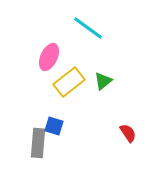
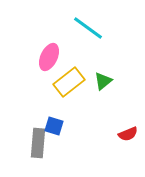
red semicircle: moved 1 px down; rotated 102 degrees clockwise
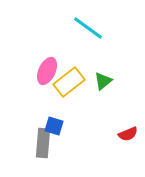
pink ellipse: moved 2 px left, 14 px down
gray rectangle: moved 5 px right
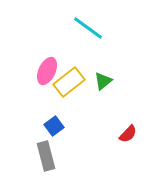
blue square: rotated 36 degrees clockwise
red semicircle: rotated 24 degrees counterclockwise
gray rectangle: moved 3 px right, 13 px down; rotated 20 degrees counterclockwise
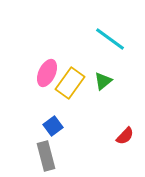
cyan line: moved 22 px right, 11 px down
pink ellipse: moved 2 px down
yellow rectangle: moved 1 px right, 1 px down; rotated 16 degrees counterclockwise
blue square: moved 1 px left
red semicircle: moved 3 px left, 2 px down
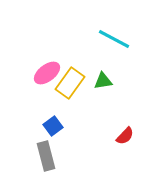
cyan line: moved 4 px right; rotated 8 degrees counterclockwise
pink ellipse: rotated 28 degrees clockwise
green triangle: rotated 30 degrees clockwise
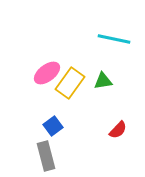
cyan line: rotated 16 degrees counterclockwise
red semicircle: moved 7 px left, 6 px up
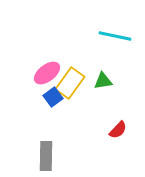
cyan line: moved 1 px right, 3 px up
blue square: moved 29 px up
gray rectangle: rotated 16 degrees clockwise
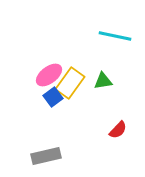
pink ellipse: moved 2 px right, 2 px down
gray rectangle: rotated 76 degrees clockwise
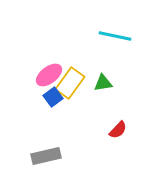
green triangle: moved 2 px down
